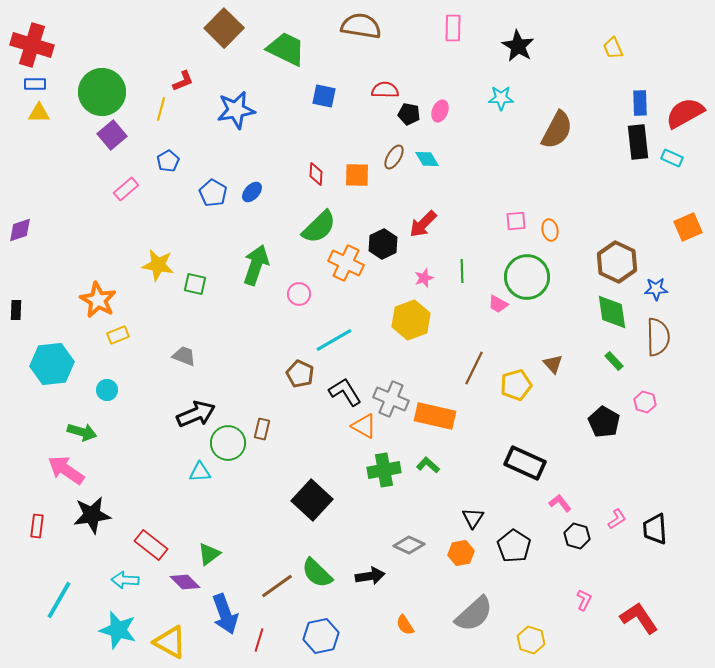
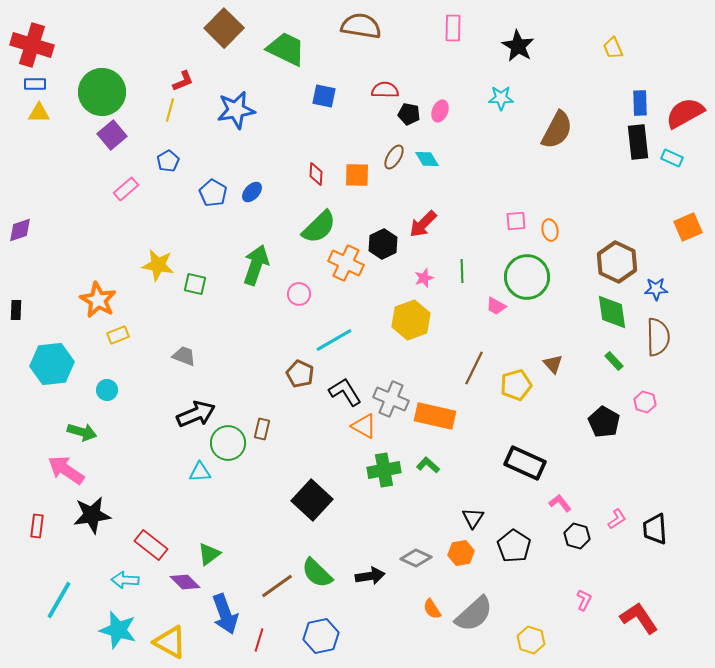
yellow line at (161, 109): moved 9 px right, 1 px down
pink trapezoid at (498, 304): moved 2 px left, 2 px down
gray diamond at (409, 545): moved 7 px right, 13 px down
orange semicircle at (405, 625): moved 27 px right, 16 px up
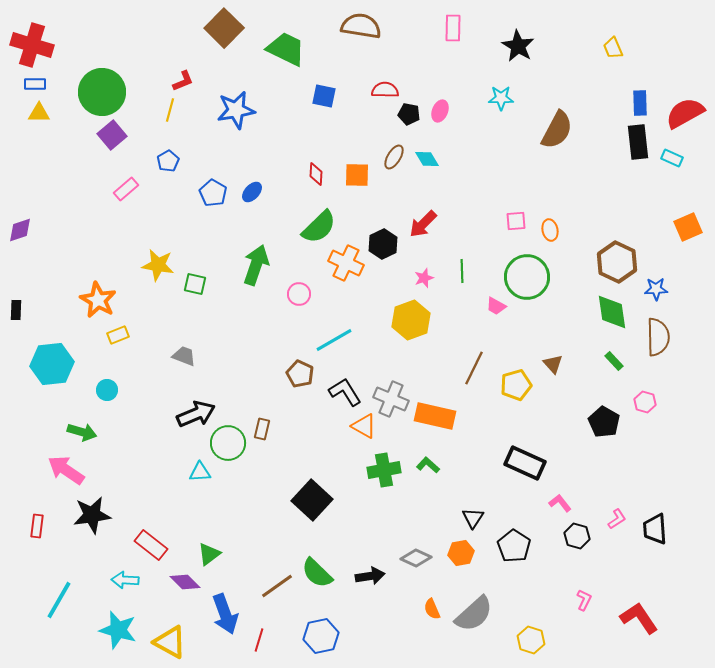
orange semicircle at (432, 609): rotated 10 degrees clockwise
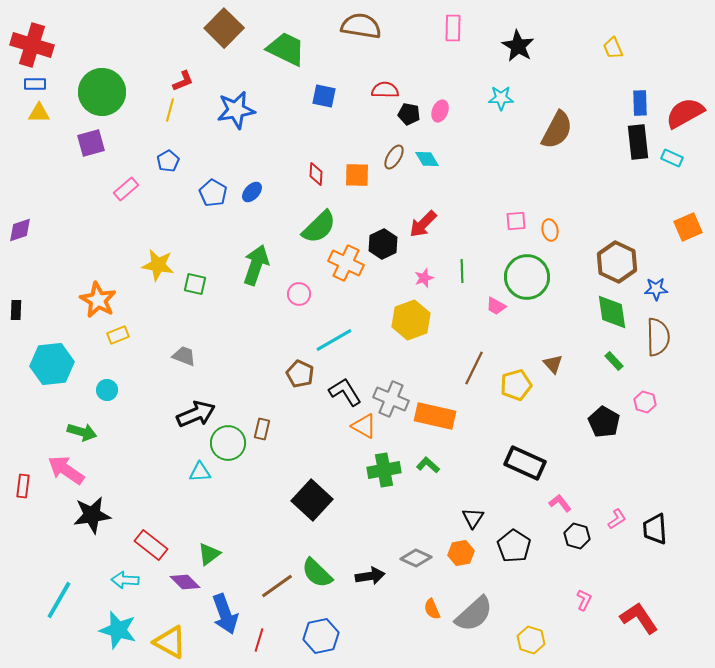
purple square at (112, 135): moved 21 px left, 8 px down; rotated 24 degrees clockwise
red rectangle at (37, 526): moved 14 px left, 40 px up
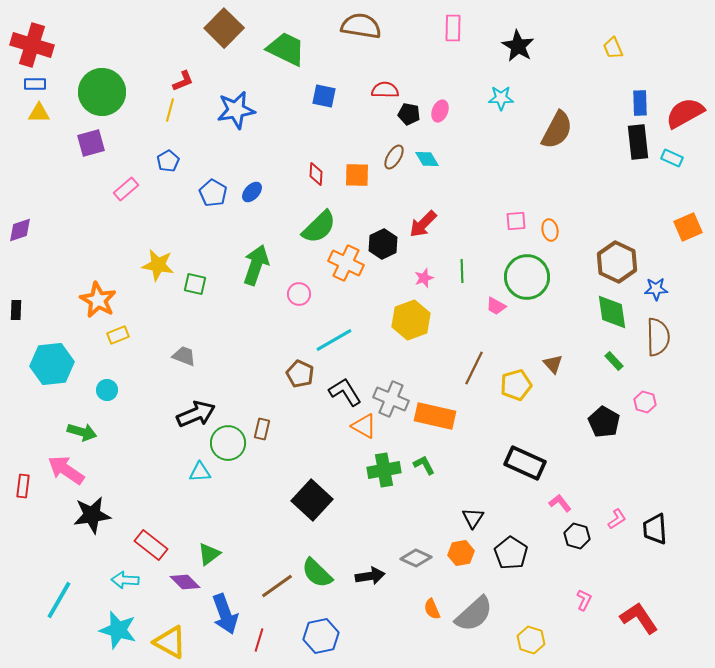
green L-shape at (428, 465): moved 4 px left; rotated 20 degrees clockwise
black pentagon at (514, 546): moved 3 px left, 7 px down
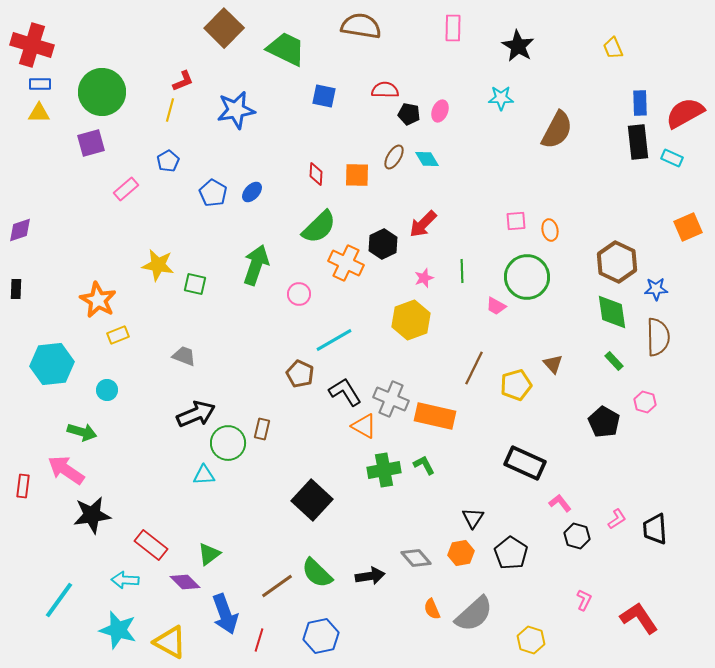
blue rectangle at (35, 84): moved 5 px right
black rectangle at (16, 310): moved 21 px up
cyan triangle at (200, 472): moved 4 px right, 3 px down
gray diamond at (416, 558): rotated 24 degrees clockwise
cyan line at (59, 600): rotated 6 degrees clockwise
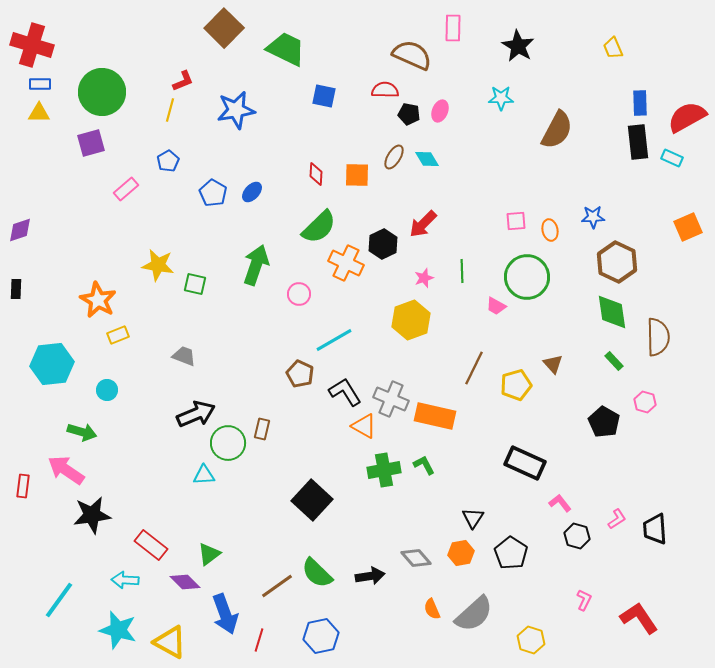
brown semicircle at (361, 26): moved 51 px right, 29 px down; rotated 15 degrees clockwise
red semicircle at (685, 113): moved 2 px right, 4 px down
blue star at (656, 289): moved 63 px left, 72 px up
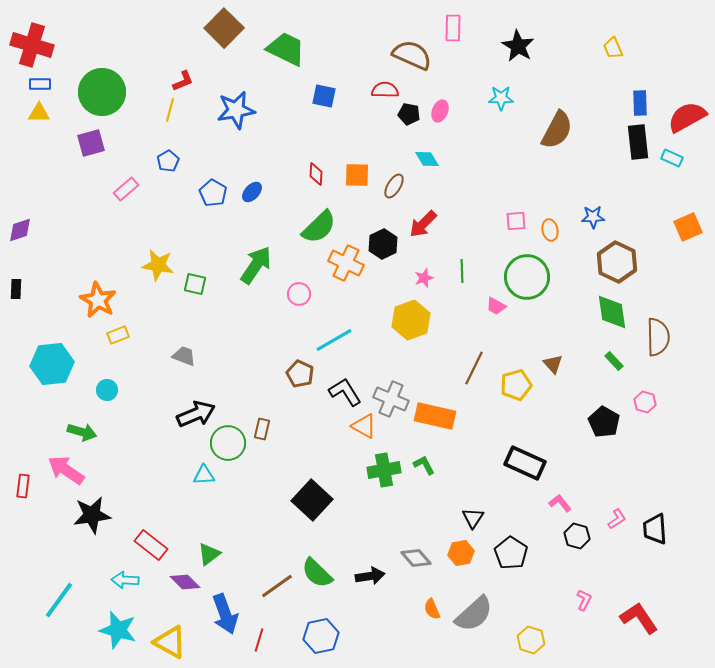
brown ellipse at (394, 157): moved 29 px down
green arrow at (256, 265): rotated 15 degrees clockwise
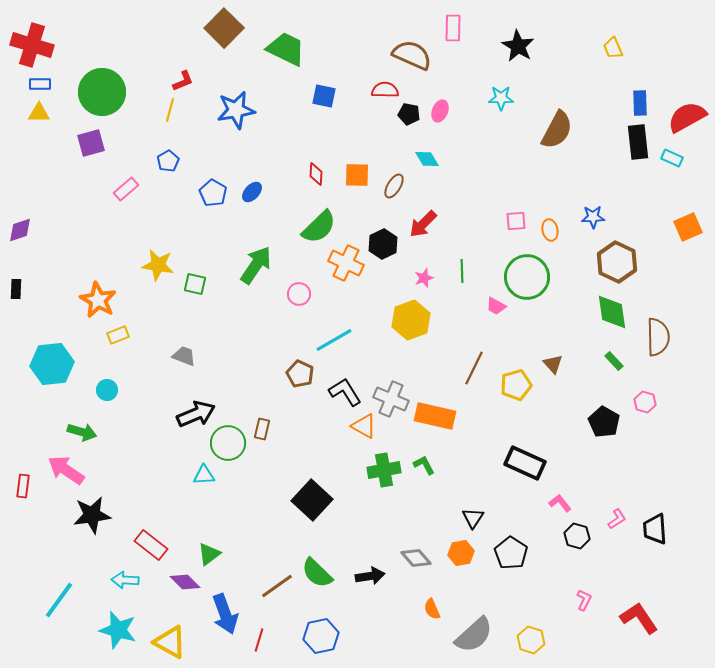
gray semicircle at (474, 614): moved 21 px down
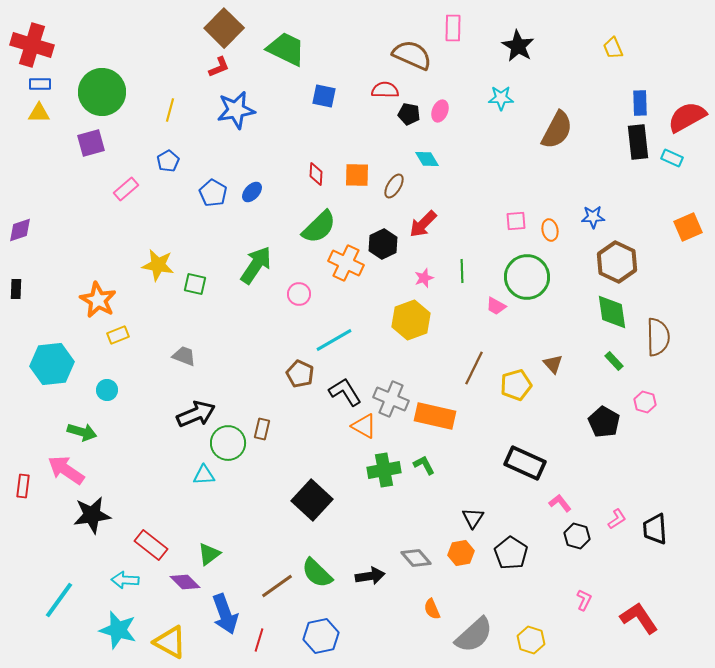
red L-shape at (183, 81): moved 36 px right, 14 px up
